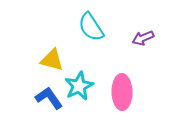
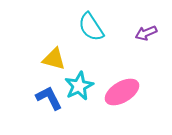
purple arrow: moved 3 px right, 5 px up
yellow triangle: moved 2 px right, 1 px up
pink ellipse: rotated 60 degrees clockwise
blue L-shape: rotated 8 degrees clockwise
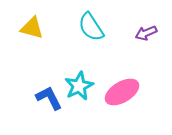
yellow triangle: moved 22 px left, 31 px up
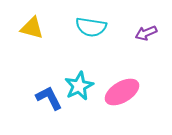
cyan semicircle: rotated 48 degrees counterclockwise
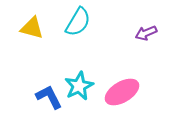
cyan semicircle: moved 13 px left, 5 px up; rotated 68 degrees counterclockwise
blue L-shape: moved 1 px up
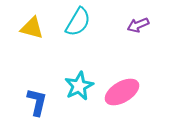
purple arrow: moved 8 px left, 8 px up
blue L-shape: moved 12 px left, 5 px down; rotated 40 degrees clockwise
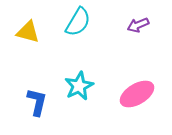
yellow triangle: moved 4 px left, 4 px down
pink ellipse: moved 15 px right, 2 px down
